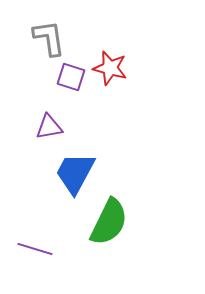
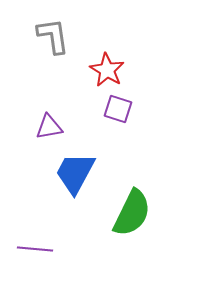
gray L-shape: moved 4 px right, 2 px up
red star: moved 3 px left, 2 px down; rotated 16 degrees clockwise
purple square: moved 47 px right, 32 px down
green semicircle: moved 23 px right, 9 px up
purple line: rotated 12 degrees counterclockwise
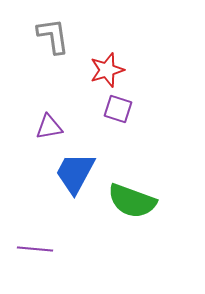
red star: rotated 24 degrees clockwise
green semicircle: moved 12 px up; rotated 84 degrees clockwise
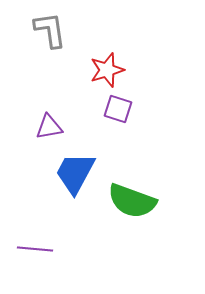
gray L-shape: moved 3 px left, 6 px up
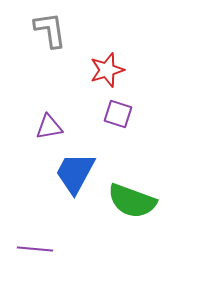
purple square: moved 5 px down
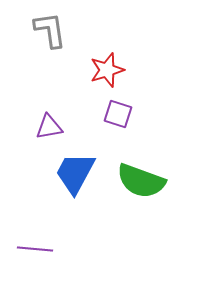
green semicircle: moved 9 px right, 20 px up
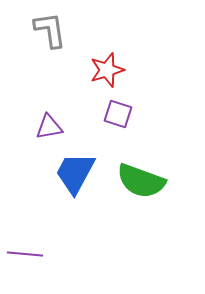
purple line: moved 10 px left, 5 px down
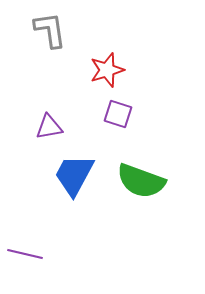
blue trapezoid: moved 1 px left, 2 px down
purple line: rotated 8 degrees clockwise
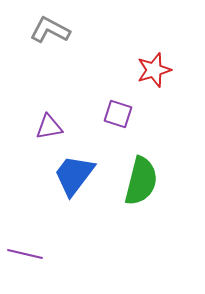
gray L-shape: rotated 54 degrees counterclockwise
red star: moved 47 px right
blue trapezoid: rotated 9 degrees clockwise
green semicircle: rotated 96 degrees counterclockwise
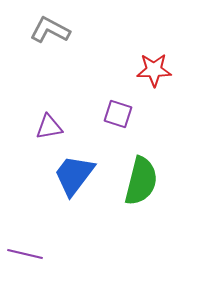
red star: rotated 16 degrees clockwise
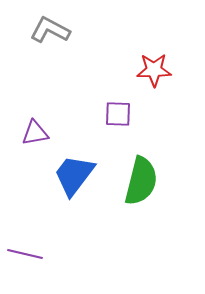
purple square: rotated 16 degrees counterclockwise
purple triangle: moved 14 px left, 6 px down
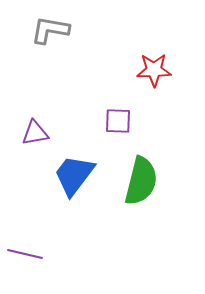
gray L-shape: rotated 18 degrees counterclockwise
purple square: moved 7 px down
